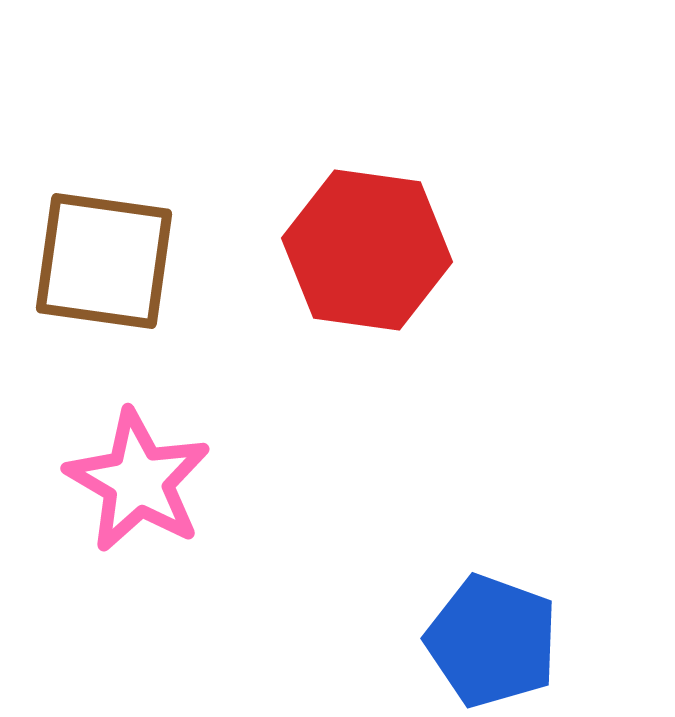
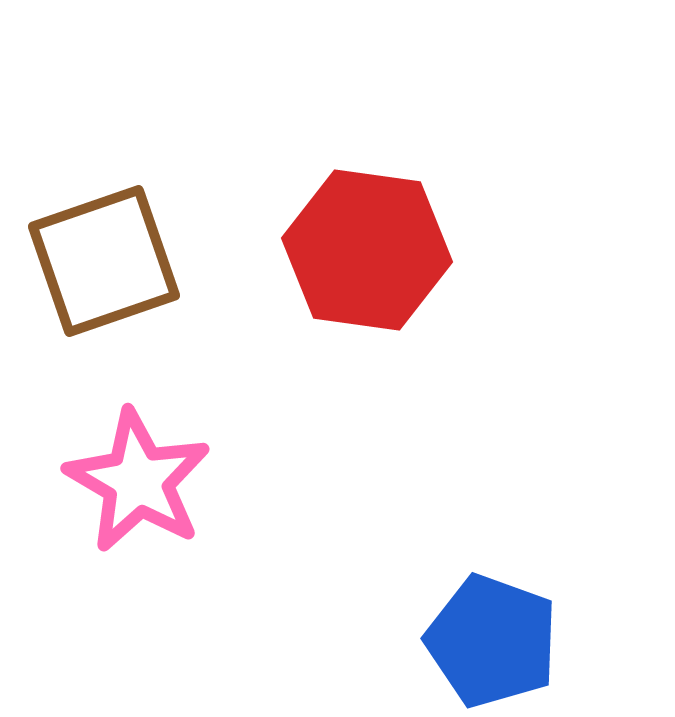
brown square: rotated 27 degrees counterclockwise
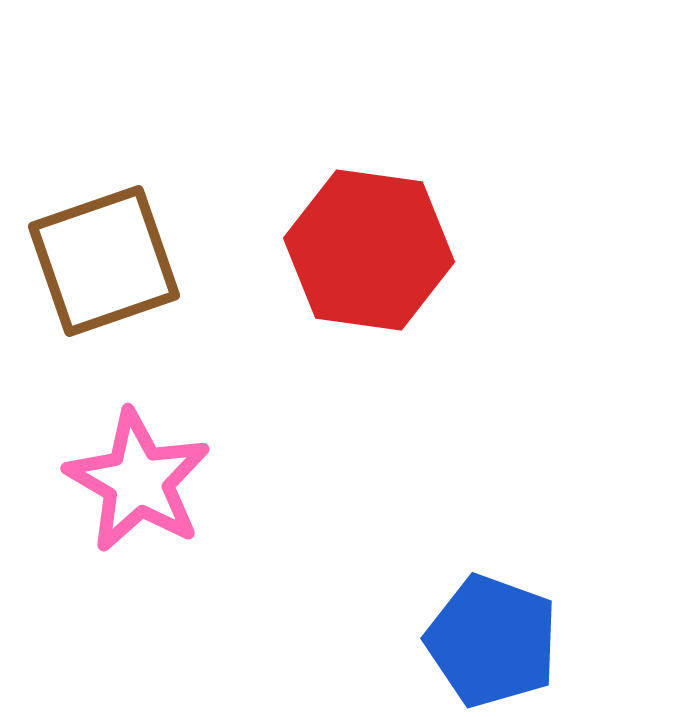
red hexagon: moved 2 px right
